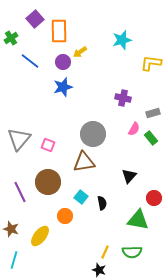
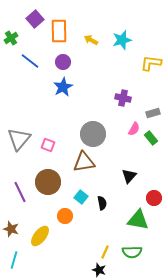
yellow arrow: moved 11 px right, 12 px up; rotated 64 degrees clockwise
blue star: rotated 12 degrees counterclockwise
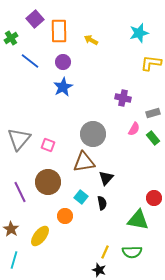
cyan star: moved 17 px right, 7 px up
green rectangle: moved 2 px right
black triangle: moved 23 px left, 2 px down
brown star: rotated 14 degrees clockwise
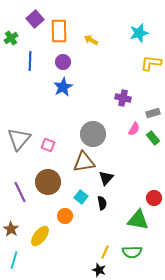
blue line: rotated 54 degrees clockwise
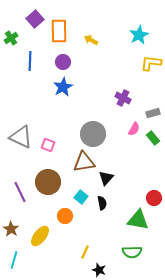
cyan star: moved 2 px down; rotated 12 degrees counterclockwise
purple cross: rotated 14 degrees clockwise
gray triangle: moved 2 px right, 2 px up; rotated 45 degrees counterclockwise
yellow line: moved 20 px left
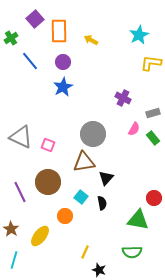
blue line: rotated 42 degrees counterclockwise
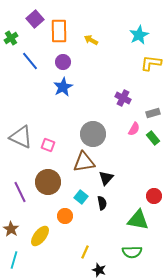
red circle: moved 2 px up
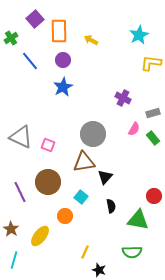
purple circle: moved 2 px up
black triangle: moved 1 px left, 1 px up
black semicircle: moved 9 px right, 3 px down
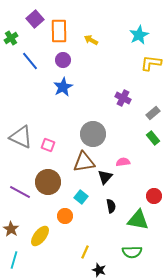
gray rectangle: rotated 24 degrees counterclockwise
pink semicircle: moved 11 px left, 33 px down; rotated 128 degrees counterclockwise
purple line: rotated 35 degrees counterclockwise
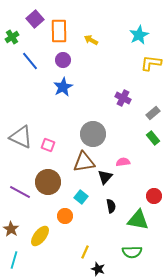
green cross: moved 1 px right, 1 px up
black star: moved 1 px left, 1 px up
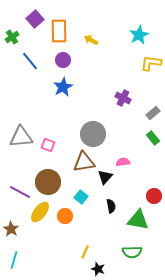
gray triangle: rotated 30 degrees counterclockwise
yellow ellipse: moved 24 px up
